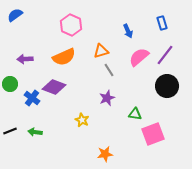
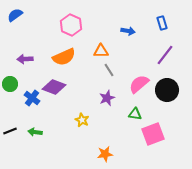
blue arrow: rotated 56 degrees counterclockwise
orange triangle: rotated 14 degrees clockwise
pink semicircle: moved 27 px down
black circle: moved 4 px down
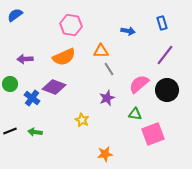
pink hexagon: rotated 15 degrees counterclockwise
gray line: moved 1 px up
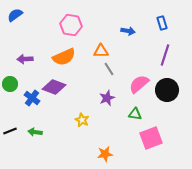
purple line: rotated 20 degrees counterclockwise
pink square: moved 2 px left, 4 px down
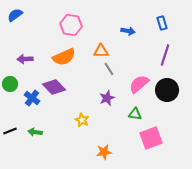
purple diamond: rotated 25 degrees clockwise
orange star: moved 1 px left, 2 px up
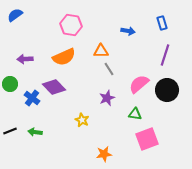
pink square: moved 4 px left, 1 px down
orange star: moved 2 px down
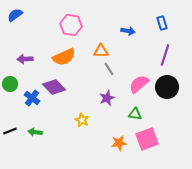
black circle: moved 3 px up
orange star: moved 15 px right, 11 px up
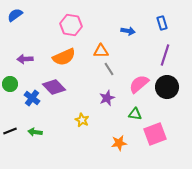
pink square: moved 8 px right, 5 px up
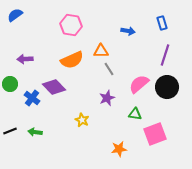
orange semicircle: moved 8 px right, 3 px down
orange star: moved 6 px down
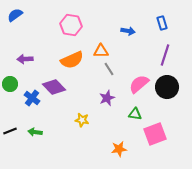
yellow star: rotated 16 degrees counterclockwise
